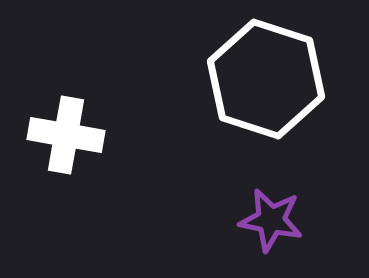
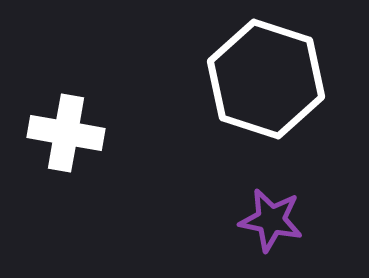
white cross: moved 2 px up
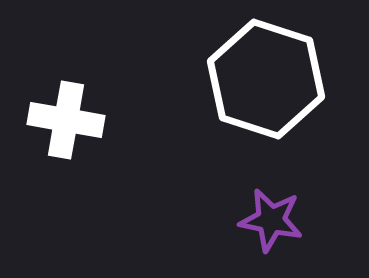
white cross: moved 13 px up
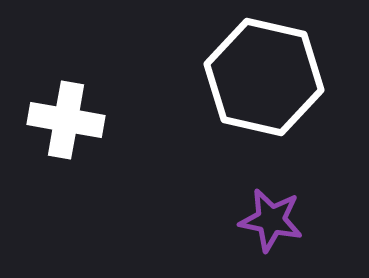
white hexagon: moved 2 px left, 2 px up; rotated 5 degrees counterclockwise
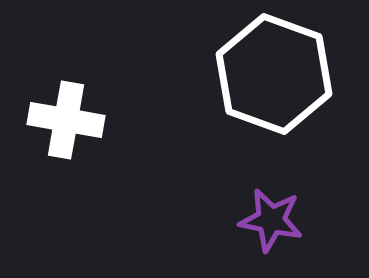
white hexagon: moved 10 px right, 3 px up; rotated 7 degrees clockwise
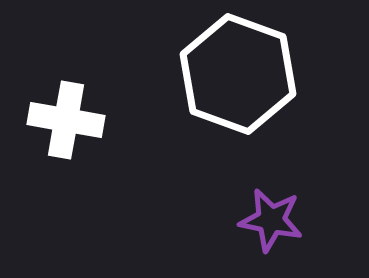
white hexagon: moved 36 px left
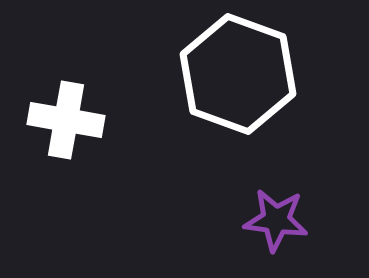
purple star: moved 5 px right; rotated 4 degrees counterclockwise
